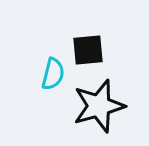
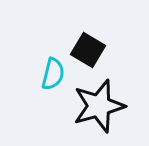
black square: rotated 36 degrees clockwise
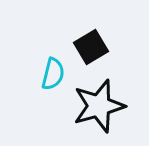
black square: moved 3 px right, 3 px up; rotated 28 degrees clockwise
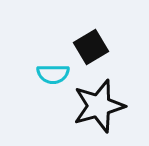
cyan semicircle: rotated 76 degrees clockwise
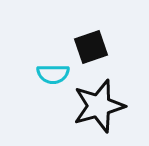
black square: rotated 12 degrees clockwise
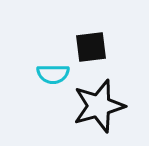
black square: rotated 12 degrees clockwise
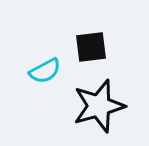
cyan semicircle: moved 8 px left, 3 px up; rotated 28 degrees counterclockwise
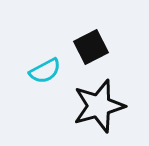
black square: rotated 20 degrees counterclockwise
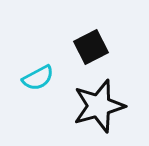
cyan semicircle: moved 7 px left, 7 px down
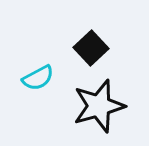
black square: moved 1 px down; rotated 16 degrees counterclockwise
